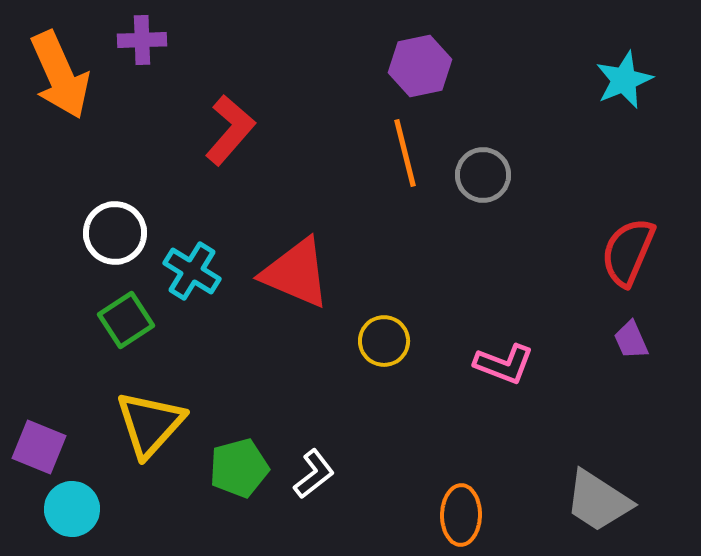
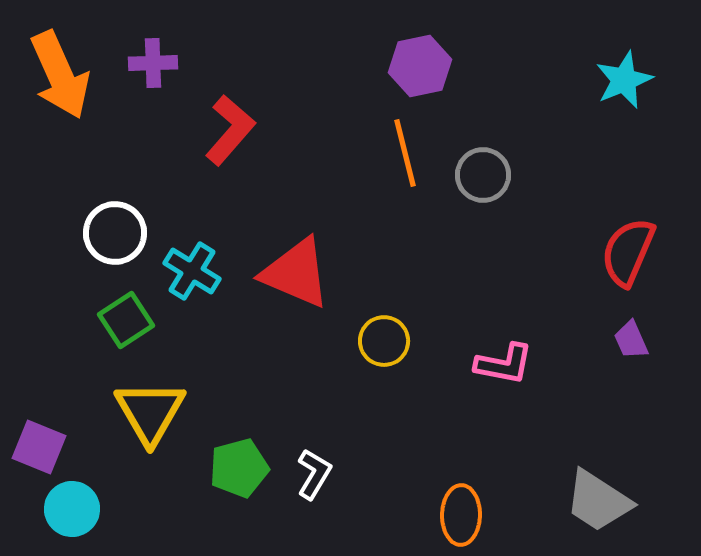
purple cross: moved 11 px right, 23 px down
pink L-shape: rotated 10 degrees counterclockwise
yellow triangle: moved 12 px up; rotated 12 degrees counterclockwise
white L-shape: rotated 21 degrees counterclockwise
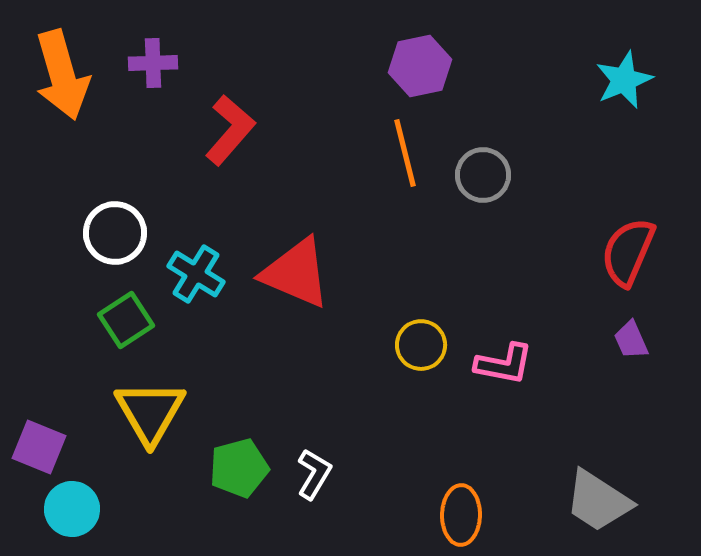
orange arrow: moved 2 px right; rotated 8 degrees clockwise
cyan cross: moved 4 px right, 3 px down
yellow circle: moved 37 px right, 4 px down
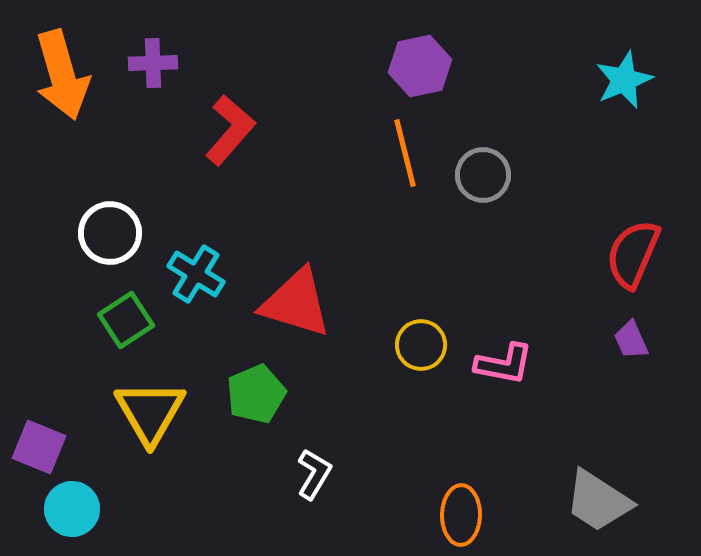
white circle: moved 5 px left
red semicircle: moved 5 px right, 2 px down
red triangle: moved 30 px down; rotated 6 degrees counterclockwise
green pentagon: moved 17 px right, 74 px up; rotated 8 degrees counterclockwise
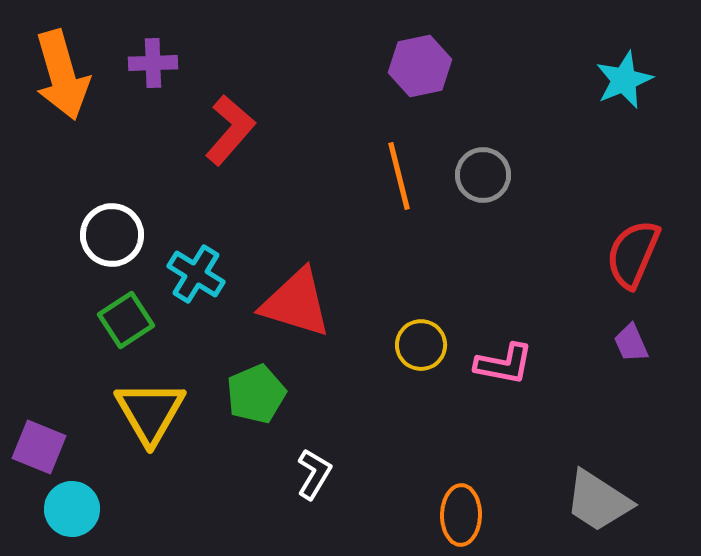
orange line: moved 6 px left, 23 px down
white circle: moved 2 px right, 2 px down
purple trapezoid: moved 3 px down
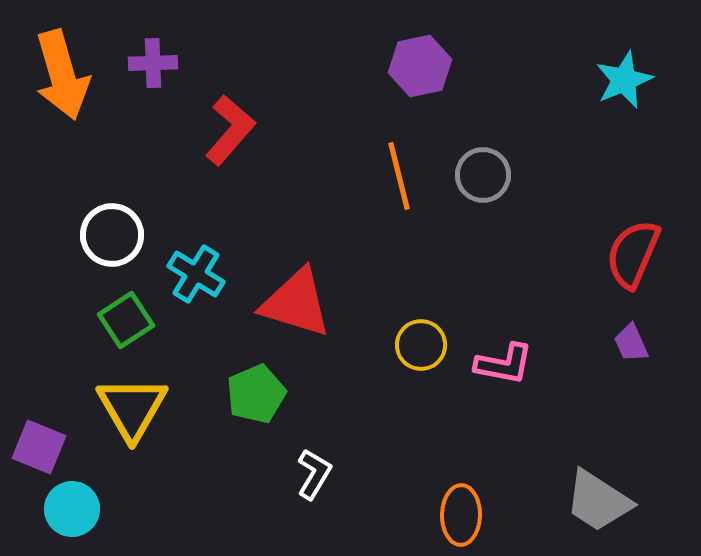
yellow triangle: moved 18 px left, 4 px up
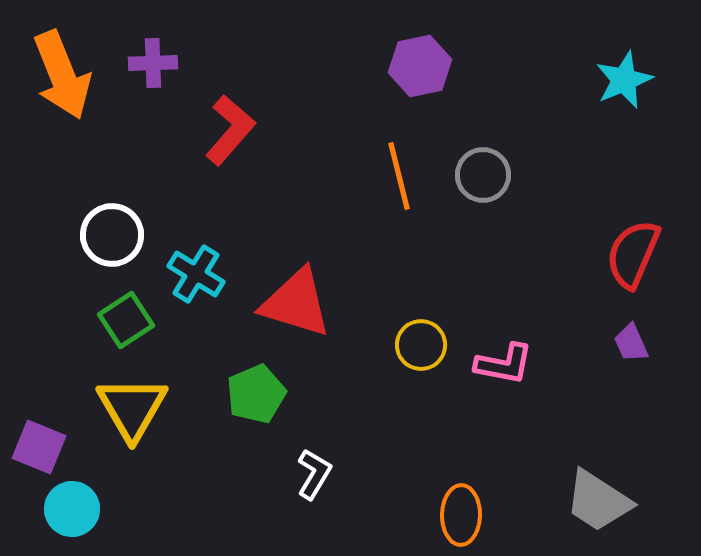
orange arrow: rotated 6 degrees counterclockwise
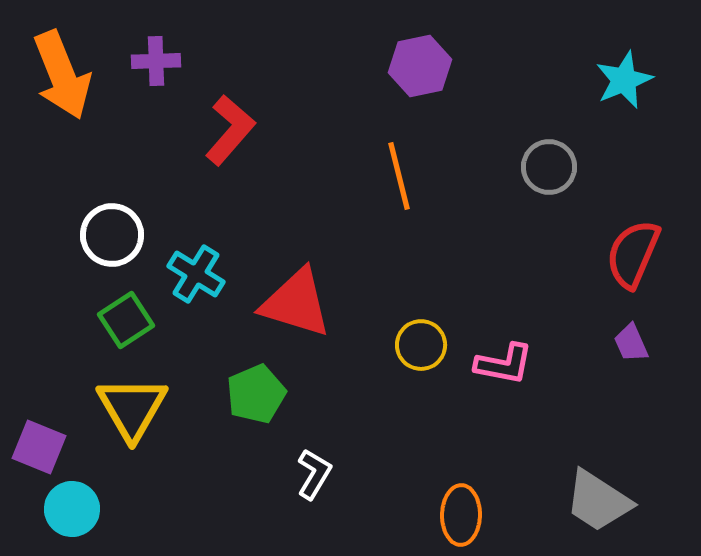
purple cross: moved 3 px right, 2 px up
gray circle: moved 66 px right, 8 px up
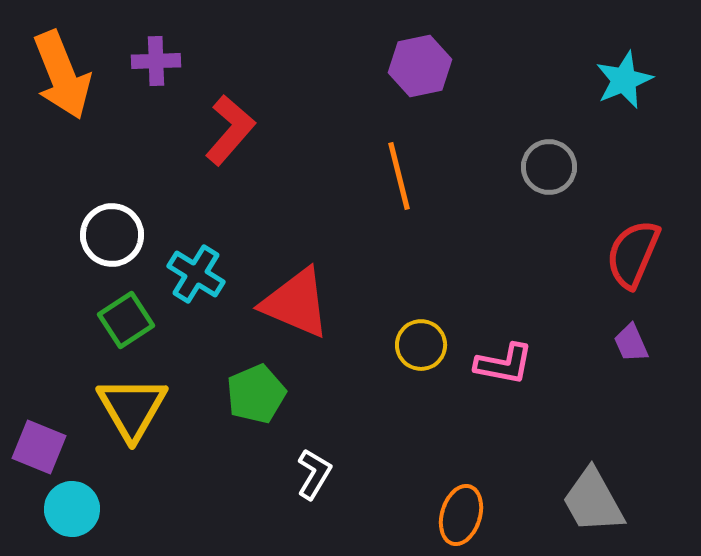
red triangle: rotated 6 degrees clockwise
gray trapezoid: moved 5 px left; rotated 28 degrees clockwise
orange ellipse: rotated 16 degrees clockwise
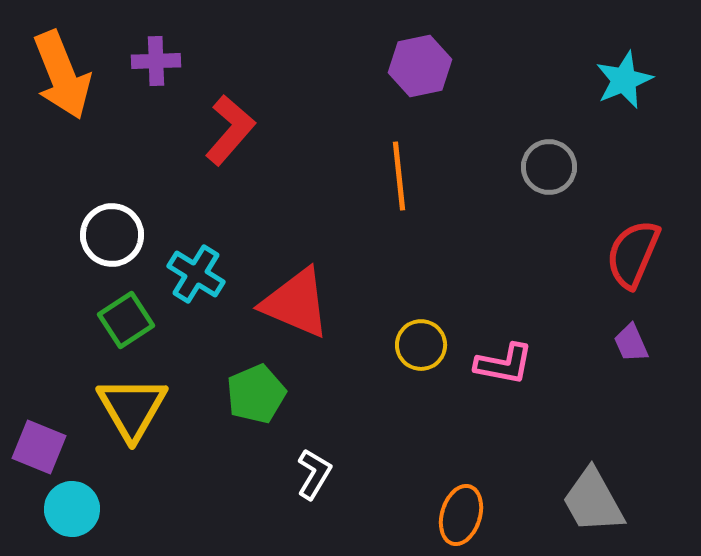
orange line: rotated 8 degrees clockwise
